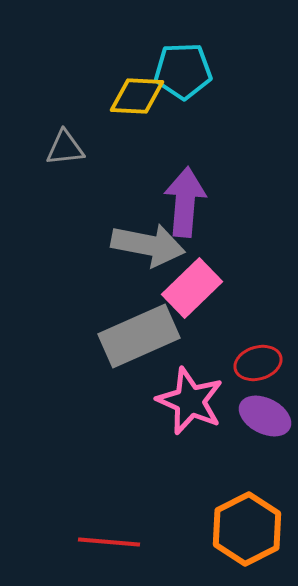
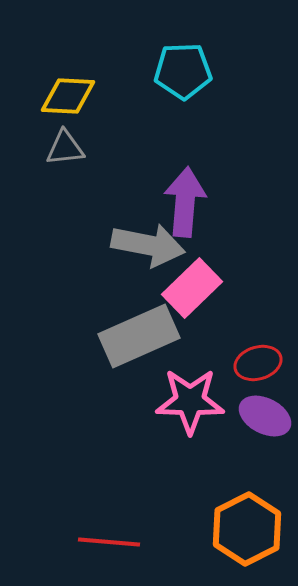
yellow diamond: moved 69 px left
pink star: rotated 22 degrees counterclockwise
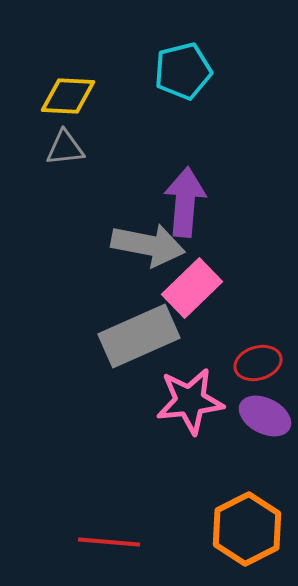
cyan pentagon: rotated 12 degrees counterclockwise
pink star: rotated 8 degrees counterclockwise
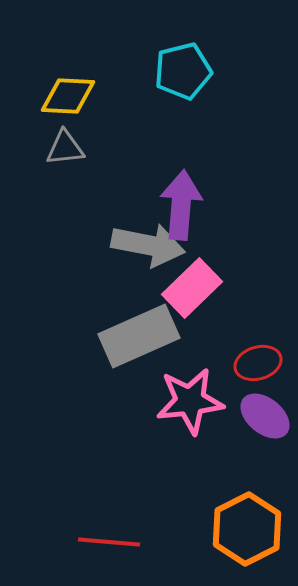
purple arrow: moved 4 px left, 3 px down
purple ellipse: rotated 12 degrees clockwise
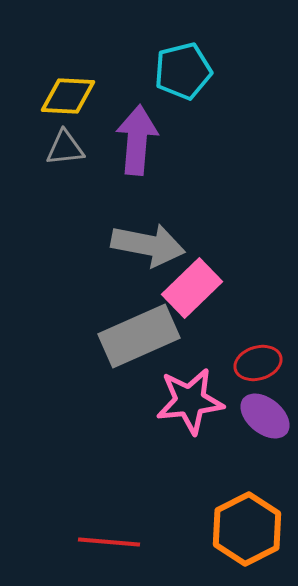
purple arrow: moved 44 px left, 65 px up
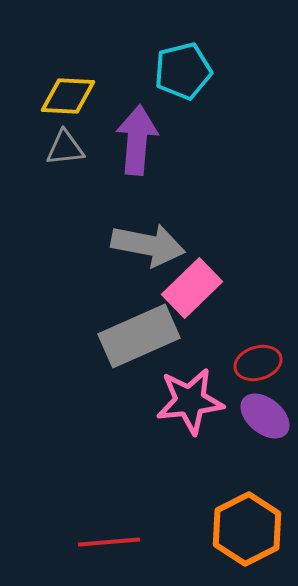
red line: rotated 10 degrees counterclockwise
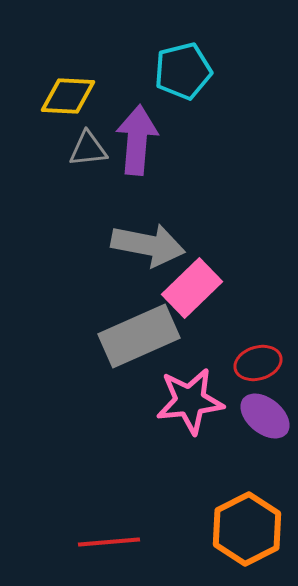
gray triangle: moved 23 px right, 1 px down
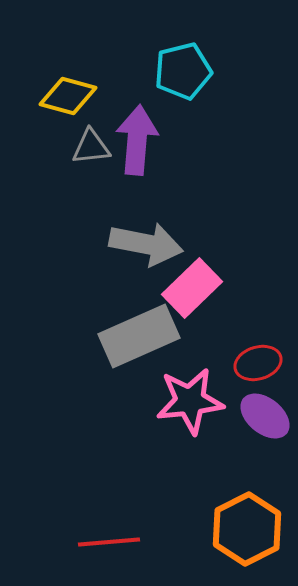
yellow diamond: rotated 12 degrees clockwise
gray triangle: moved 3 px right, 2 px up
gray arrow: moved 2 px left, 1 px up
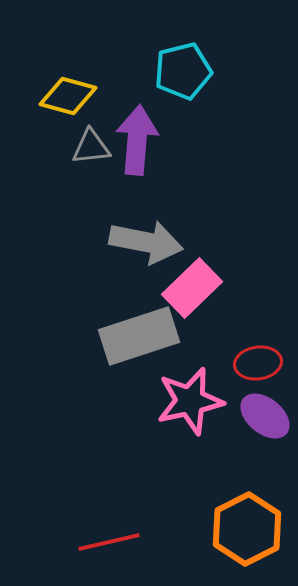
gray arrow: moved 2 px up
gray rectangle: rotated 6 degrees clockwise
red ellipse: rotated 9 degrees clockwise
pink star: rotated 6 degrees counterclockwise
red line: rotated 8 degrees counterclockwise
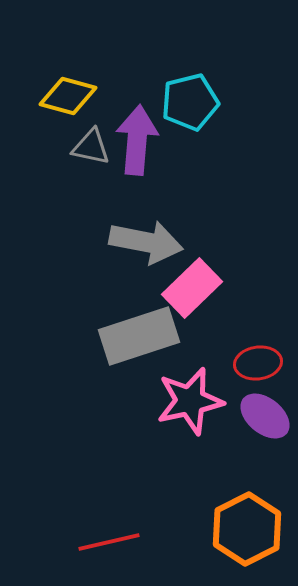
cyan pentagon: moved 7 px right, 31 px down
gray triangle: rotated 18 degrees clockwise
